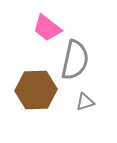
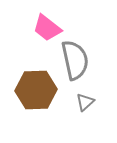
gray semicircle: rotated 24 degrees counterclockwise
gray triangle: rotated 24 degrees counterclockwise
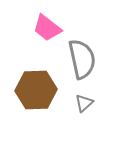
gray semicircle: moved 7 px right, 1 px up
gray triangle: moved 1 px left, 1 px down
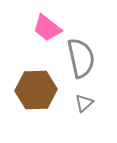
gray semicircle: moved 1 px left, 1 px up
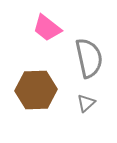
gray semicircle: moved 8 px right
gray triangle: moved 2 px right
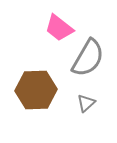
pink trapezoid: moved 12 px right
gray semicircle: moved 1 px left; rotated 42 degrees clockwise
